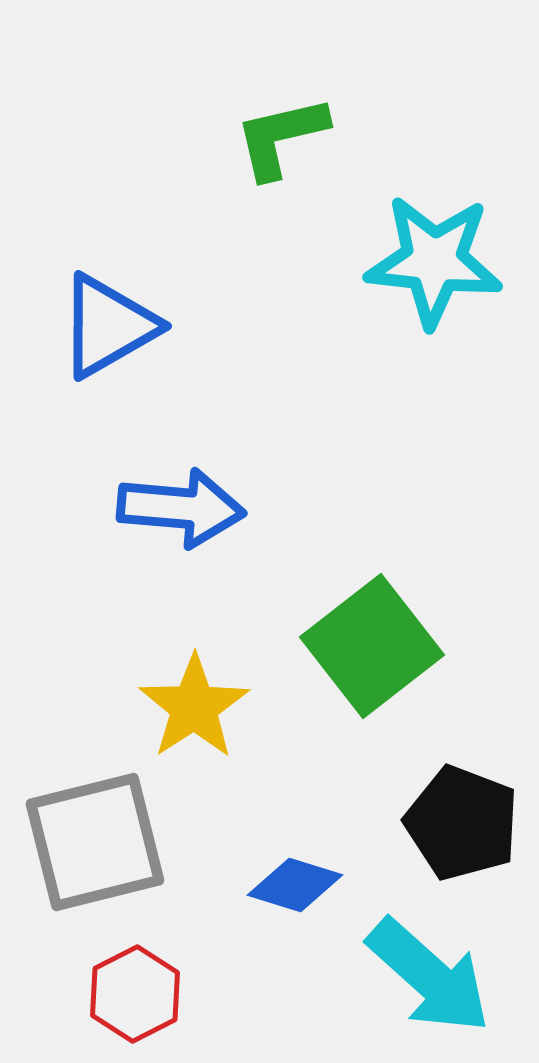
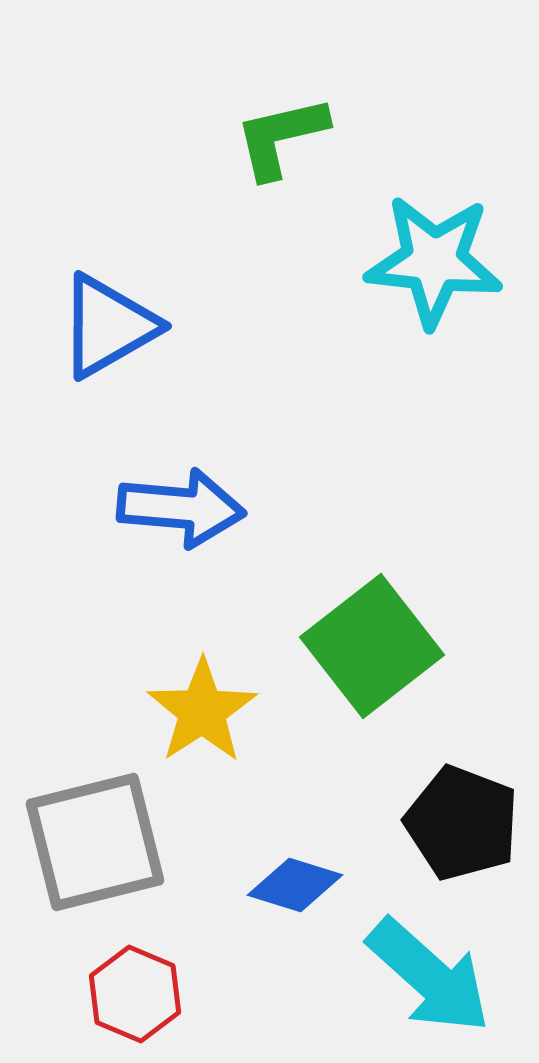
yellow star: moved 8 px right, 4 px down
red hexagon: rotated 10 degrees counterclockwise
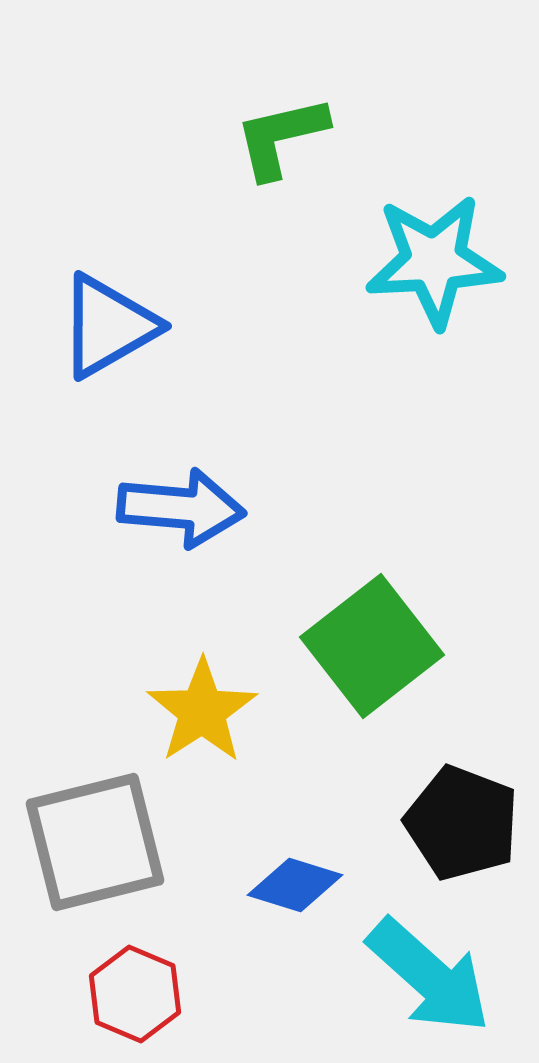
cyan star: rotated 9 degrees counterclockwise
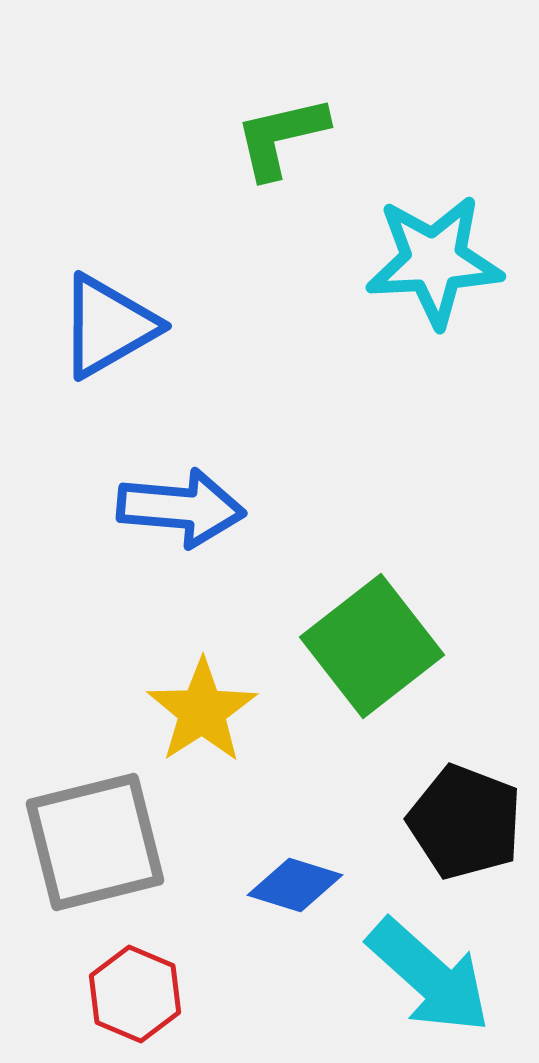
black pentagon: moved 3 px right, 1 px up
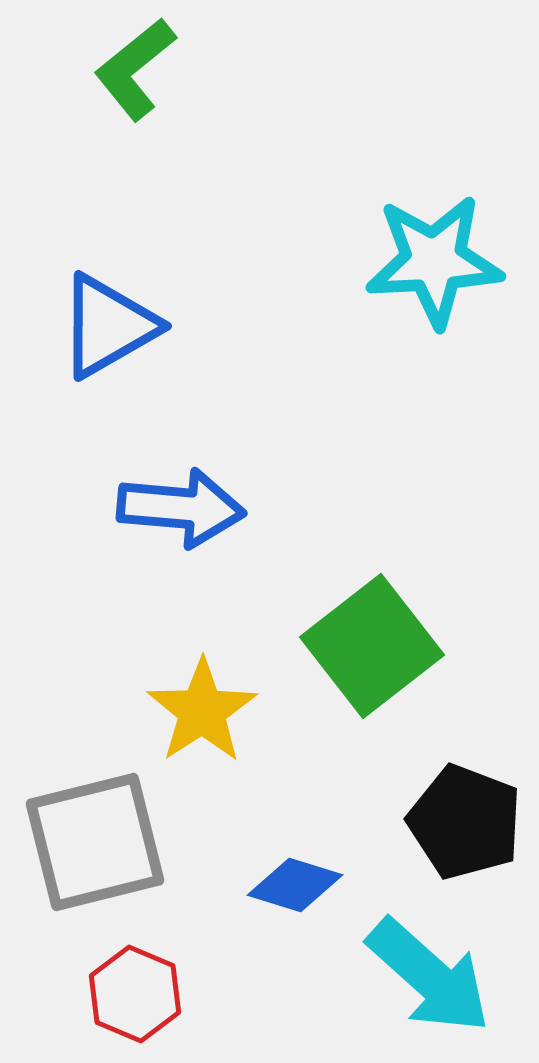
green L-shape: moved 146 px left, 68 px up; rotated 26 degrees counterclockwise
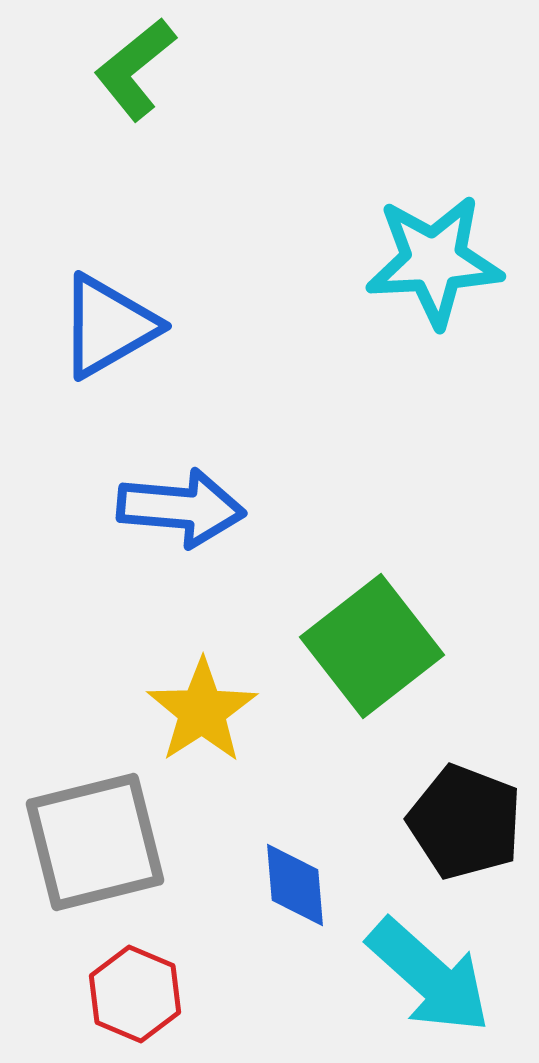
blue diamond: rotated 68 degrees clockwise
